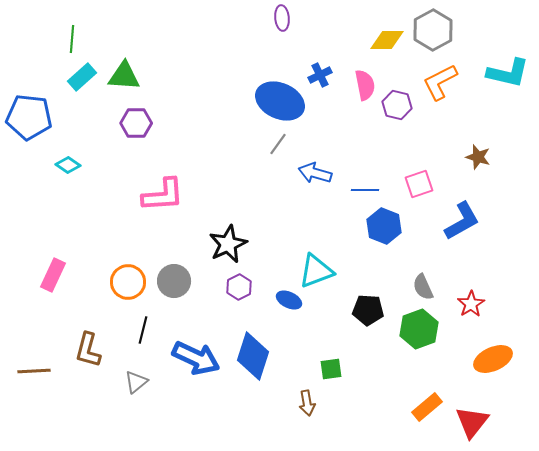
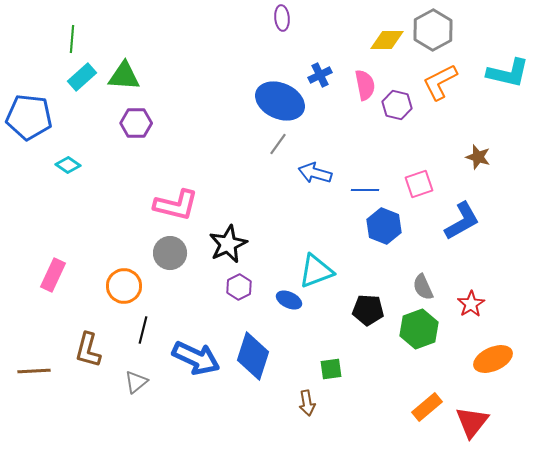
pink L-shape at (163, 195): moved 13 px right, 10 px down; rotated 18 degrees clockwise
gray circle at (174, 281): moved 4 px left, 28 px up
orange circle at (128, 282): moved 4 px left, 4 px down
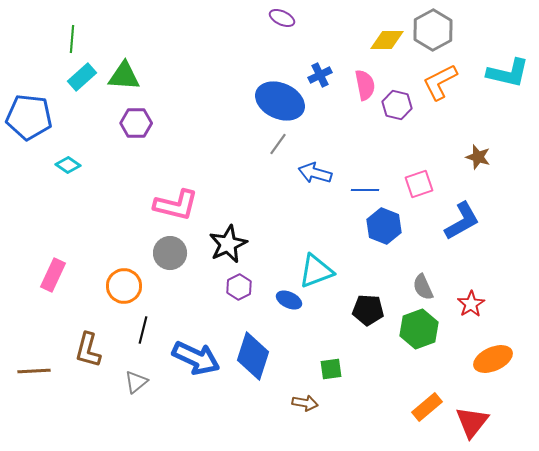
purple ellipse at (282, 18): rotated 60 degrees counterclockwise
brown arrow at (307, 403): moved 2 px left; rotated 70 degrees counterclockwise
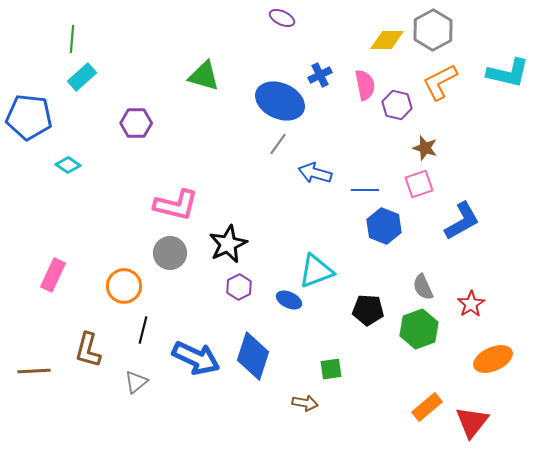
green triangle at (124, 76): moved 80 px right; rotated 12 degrees clockwise
brown star at (478, 157): moved 53 px left, 9 px up
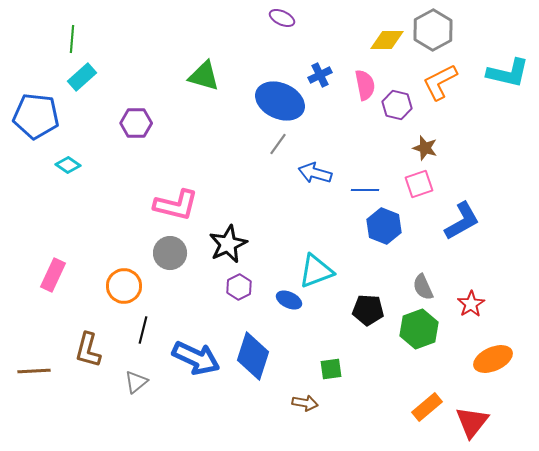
blue pentagon at (29, 117): moved 7 px right, 1 px up
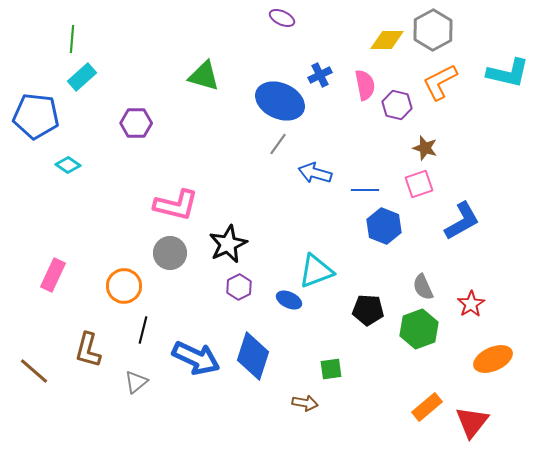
brown line at (34, 371): rotated 44 degrees clockwise
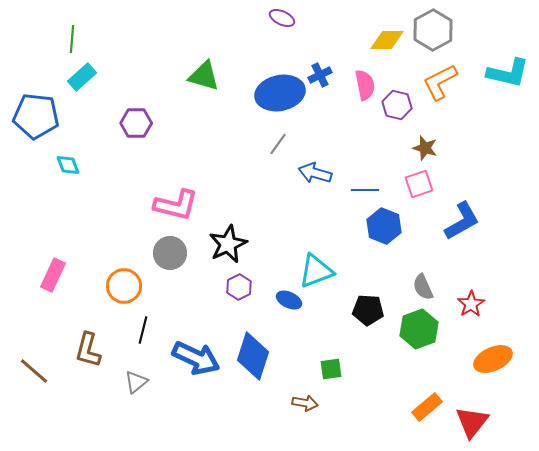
blue ellipse at (280, 101): moved 8 px up; rotated 36 degrees counterclockwise
cyan diamond at (68, 165): rotated 35 degrees clockwise
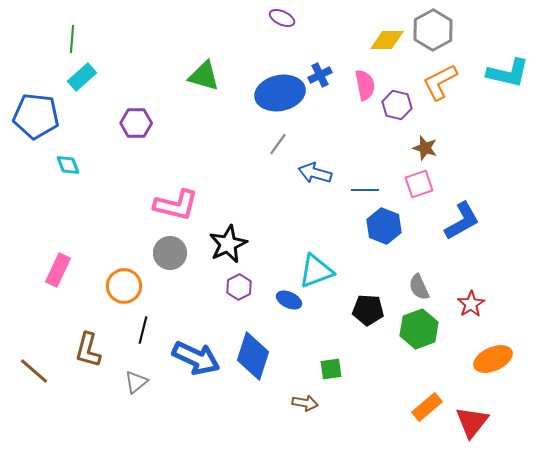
pink rectangle at (53, 275): moved 5 px right, 5 px up
gray semicircle at (423, 287): moved 4 px left
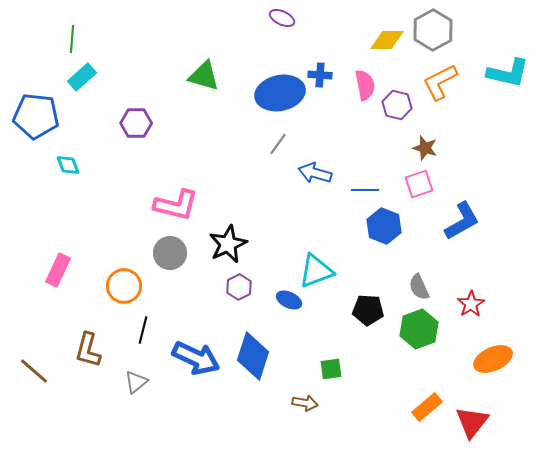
blue cross at (320, 75): rotated 30 degrees clockwise
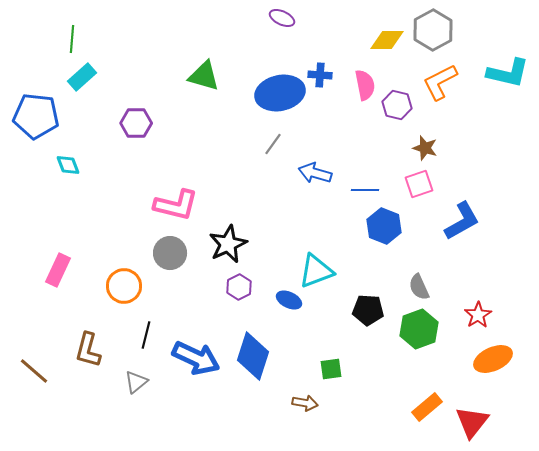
gray line at (278, 144): moved 5 px left
red star at (471, 304): moved 7 px right, 11 px down
black line at (143, 330): moved 3 px right, 5 px down
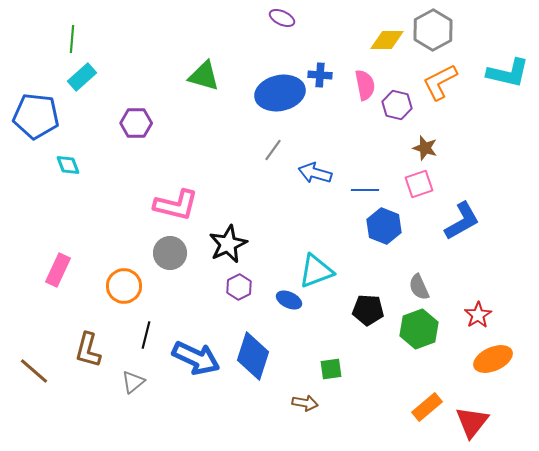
gray line at (273, 144): moved 6 px down
gray triangle at (136, 382): moved 3 px left
